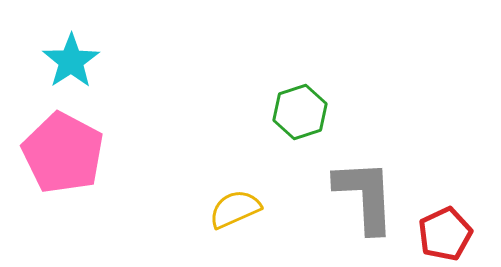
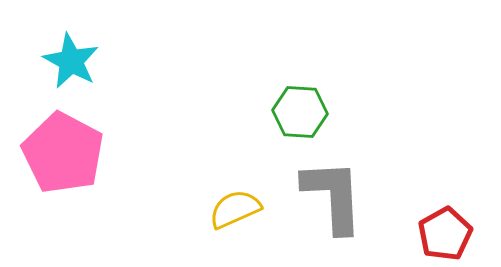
cyan star: rotated 10 degrees counterclockwise
green hexagon: rotated 22 degrees clockwise
gray L-shape: moved 32 px left
red pentagon: rotated 4 degrees counterclockwise
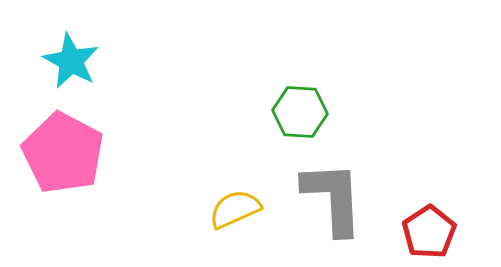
gray L-shape: moved 2 px down
red pentagon: moved 16 px left, 2 px up; rotated 4 degrees counterclockwise
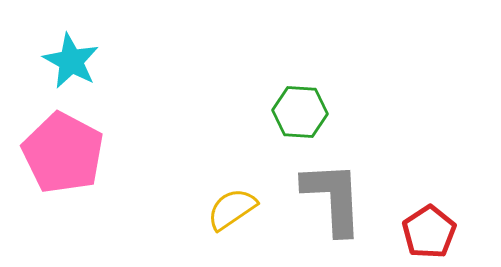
yellow semicircle: moved 3 px left; rotated 10 degrees counterclockwise
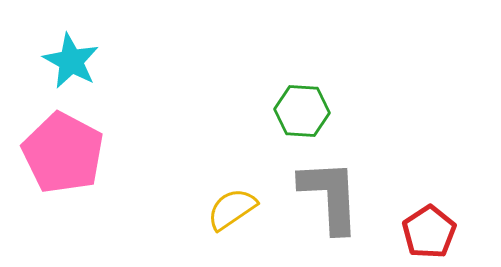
green hexagon: moved 2 px right, 1 px up
gray L-shape: moved 3 px left, 2 px up
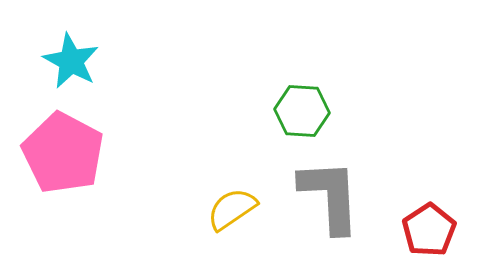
red pentagon: moved 2 px up
